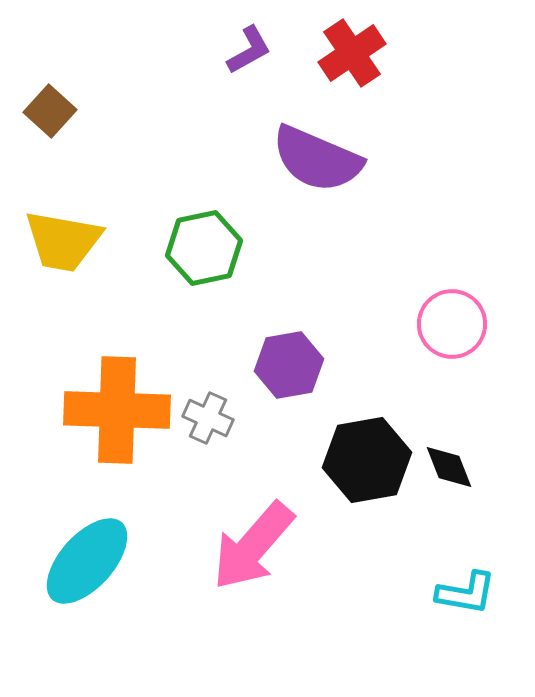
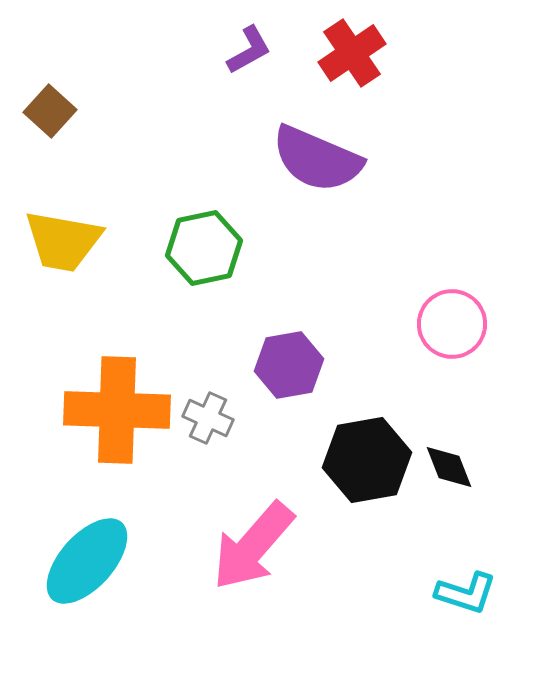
cyan L-shape: rotated 8 degrees clockwise
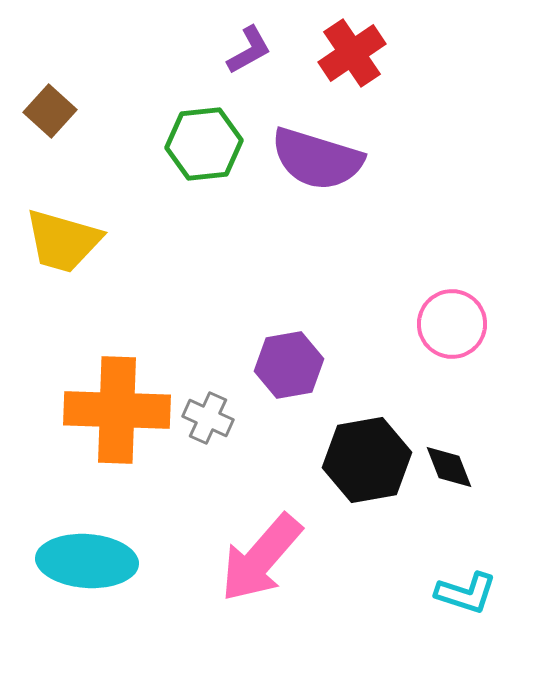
purple semicircle: rotated 6 degrees counterclockwise
yellow trapezoid: rotated 6 degrees clockwise
green hexagon: moved 104 px up; rotated 6 degrees clockwise
pink arrow: moved 8 px right, 12 px down
cyan ellipse: rotated 52 degrees clockwise
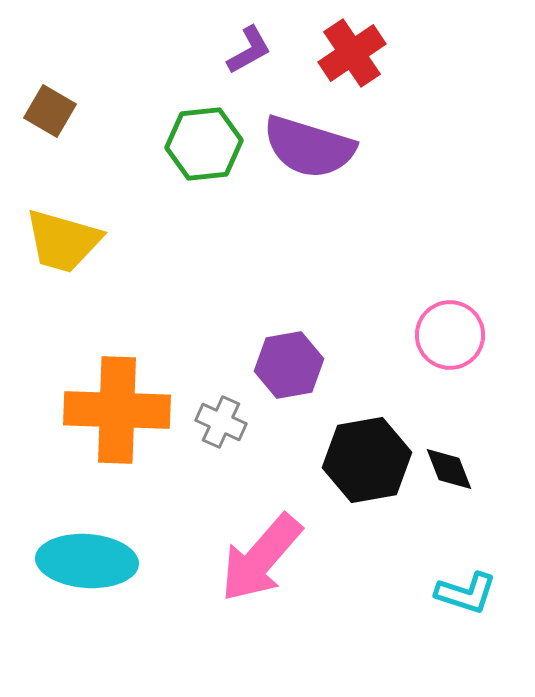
brown square: rotated 12 degrees counterclockwise
purple semicircle: moved 8 px left, 12 px up
pink circle: moved 2 px left, 11 px down
gray cross: moved 13 px right, 4 px down
black diamond: moved 2 px down
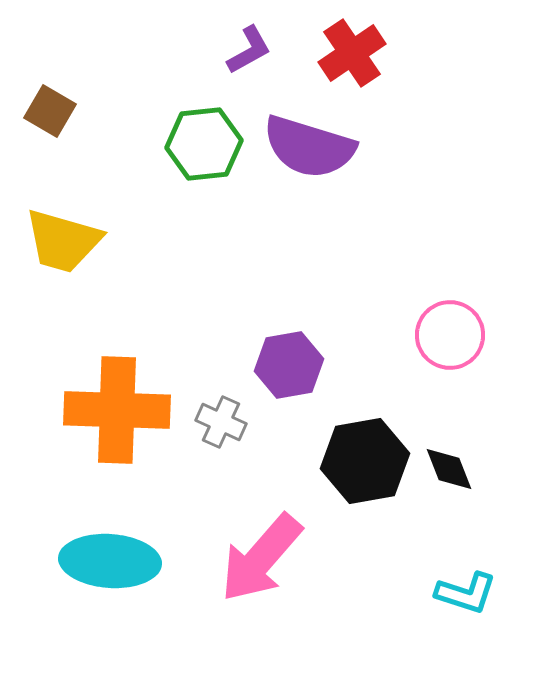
black hexagon: moved 2 px left, 1 px down
cyan ellipse: moved 23 px right
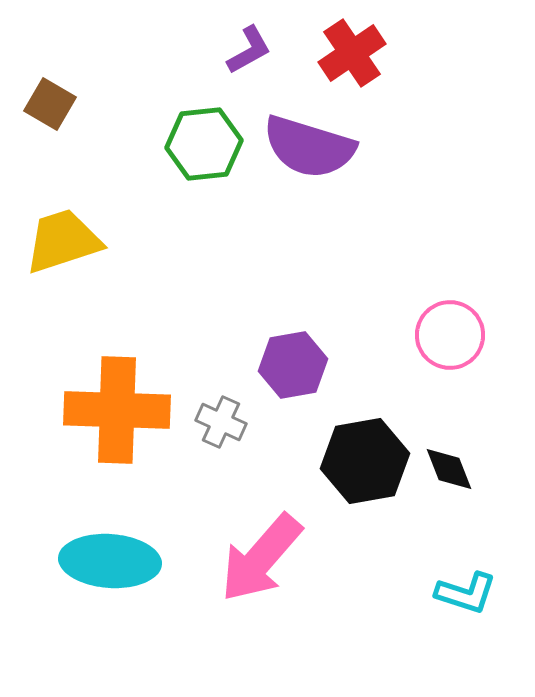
brown square: moved 7 px up
yellow trapezoid: rotated 146 degrees clockwise
purple hexagon: moved 4 px right
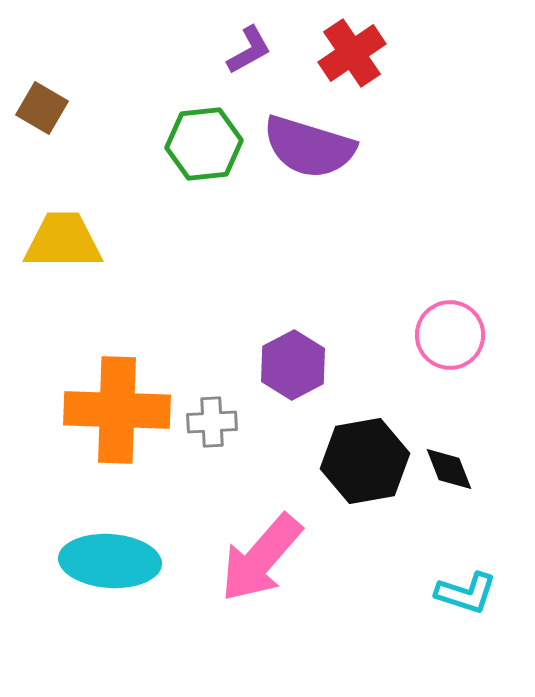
brown square: moved 8 px left, 4 px down
yellow trapezoid: rotated 18 degrees clockwise
purple hexagon: rotated 18 degrees counterclockwise
gray cross: moved 9 px left; rotated 27 degrees counterclockwise
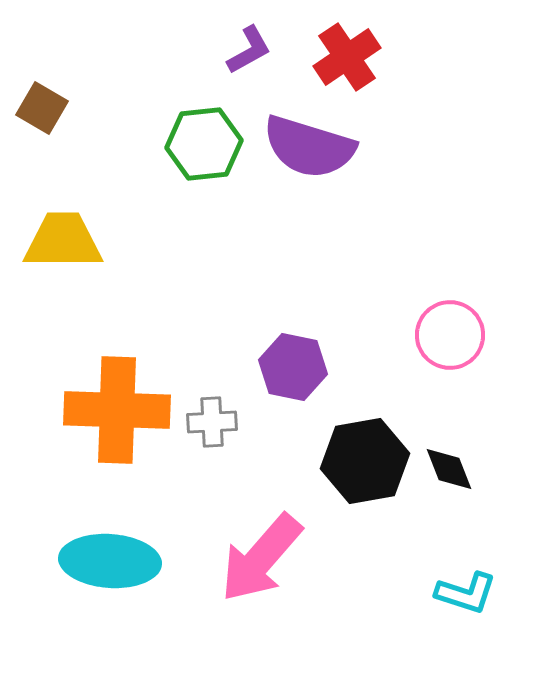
red cross: moved 5 px left, 4 px down
purple hexagon: moved 2 px down; rotated 20 degrees counterclockwise
